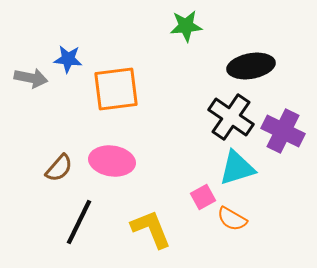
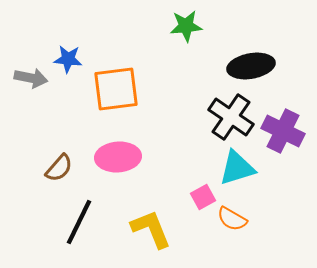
pink ellipse: moved 6 px right, 4 px up; rotated 12 degrees counterclockwise
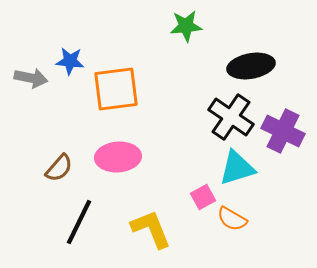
blue star: moved 2 px right, 2 px down
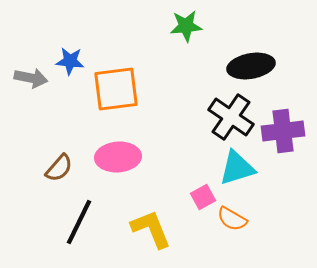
purple cross: rotated 33 degrees counterclockwise
